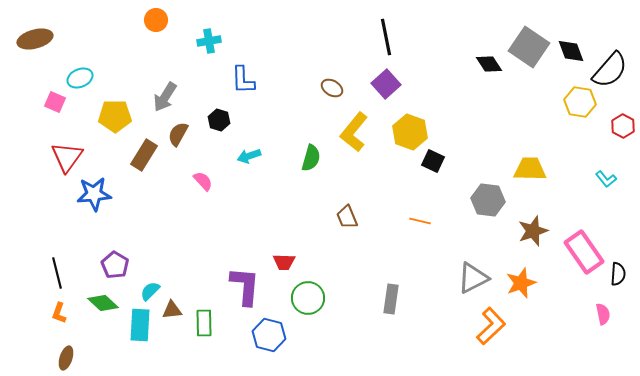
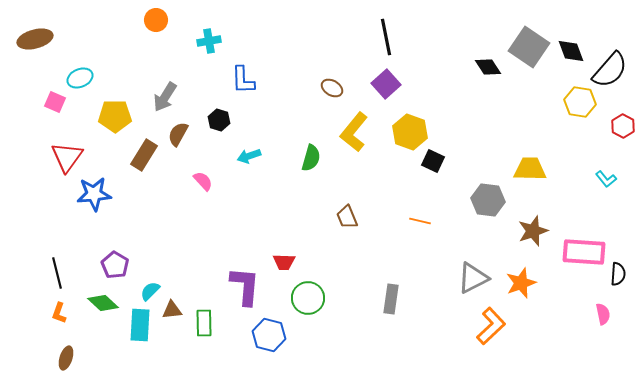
black diamond at (489, 64): moved 1 px left, 3 px down
pink rectangle at (584, 252): rotated 51 degrees counterclockwise
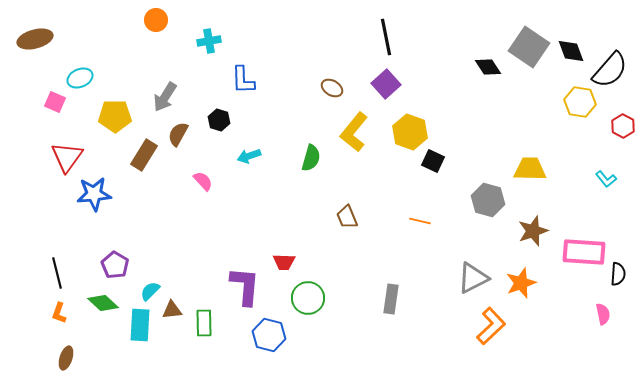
gray hexagon at (488, 200): rotated 8 degrees clockwise
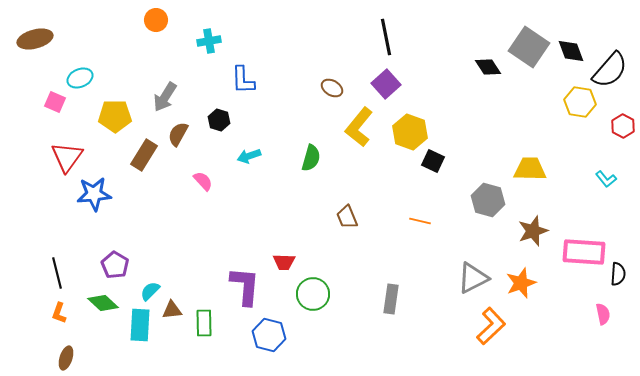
yellow L-shape at (354, 132): moved 5 px right, 5 px up
green circle at (308, 298): moved 5 px right, 4 px up
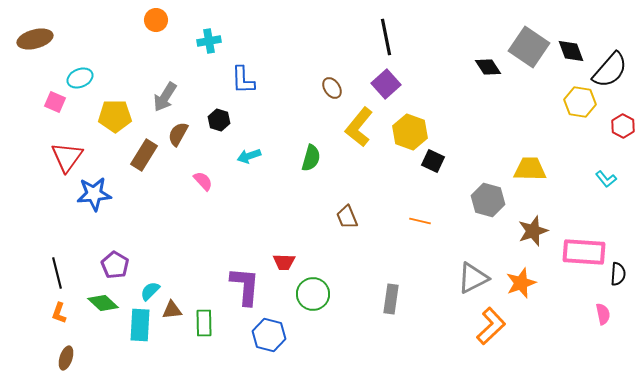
brown ellipse at (332, 88): rotated 25 degrees clockwise
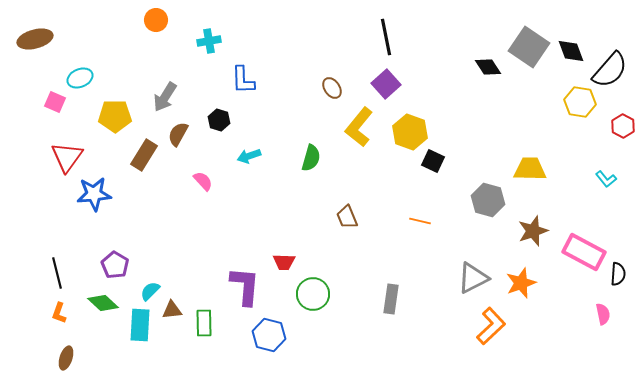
pink rectangle at (584, 252): rotated 24 degrees clockwise
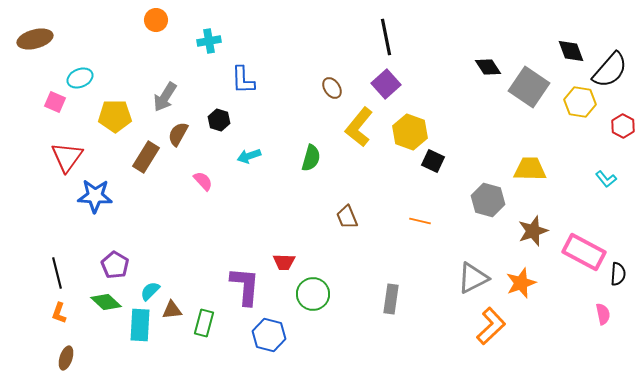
gray square at (529, 47): moved 40 px down
brown rectangle at (144, 155): moved 2 px right, 2 px down
blue star at (94, 194): moved 1 px right, 2 px down; rotated 8 degrees clockwise
green diamond at (103, 303): moved 3 px right, 1 px up
green rectangle at (204, 323): rotated 16 degrees clockwise
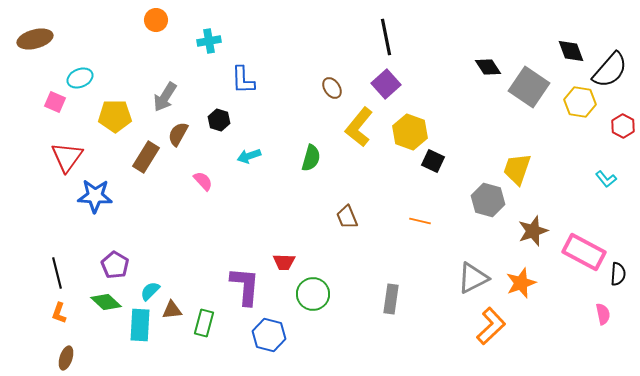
yellow trapezoid at (530, 169): moved 13 px left; rotated 72 degrees counterclockwise
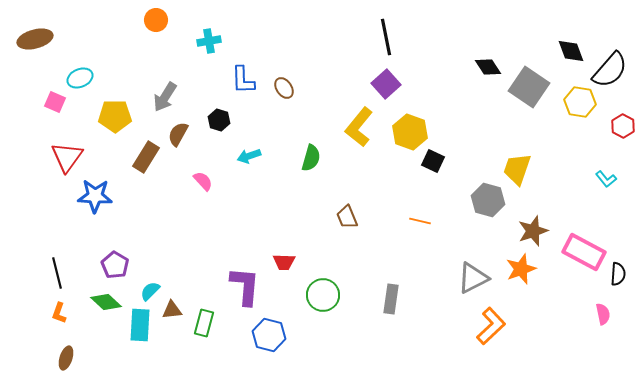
brown ellipse at (332, 88): moved 48 px left
orange star at (521, 283): moved 14 px up
green circle at (313, 294): moved 10 px right, 1 px down
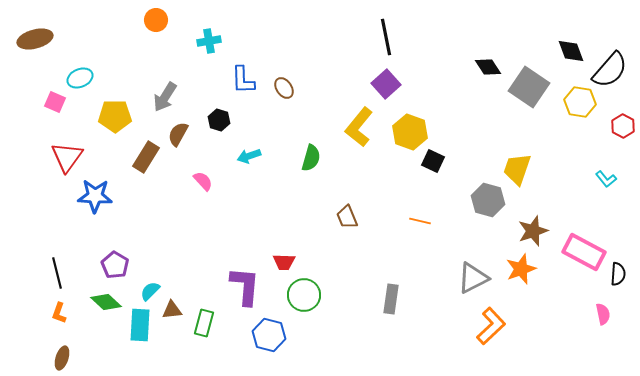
green circle at (323, 295): moved 19 px left
brown ellipse at (66, 358): moved 4 px left
